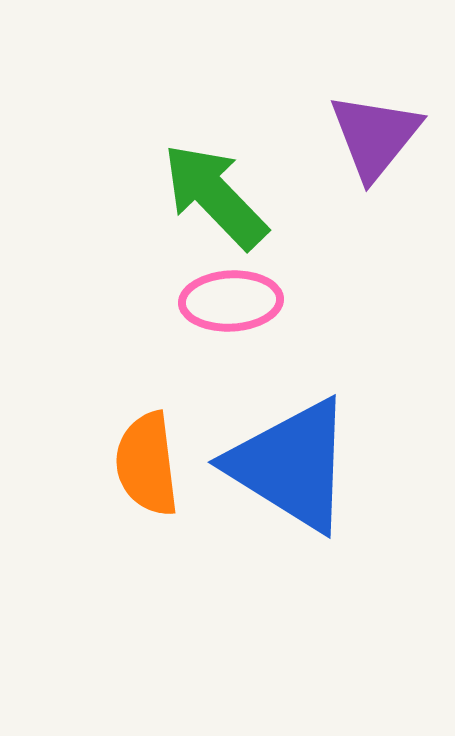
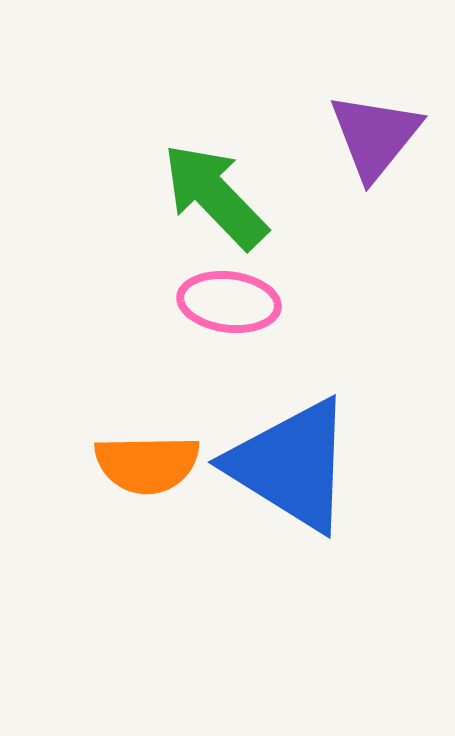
pink ellipse: moved 2 px left, 1 px down; rotated 10 degrees clockwise
orange semicircle: rotated 84 degrees counterclockwise
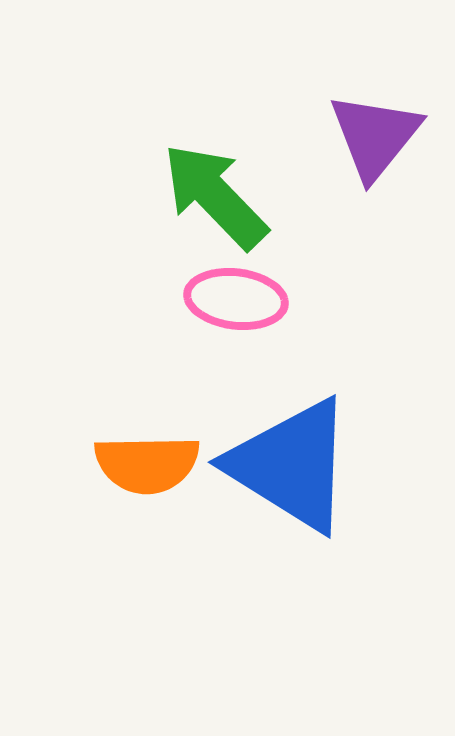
pink ellipse: moved 7 px right, 3 px up
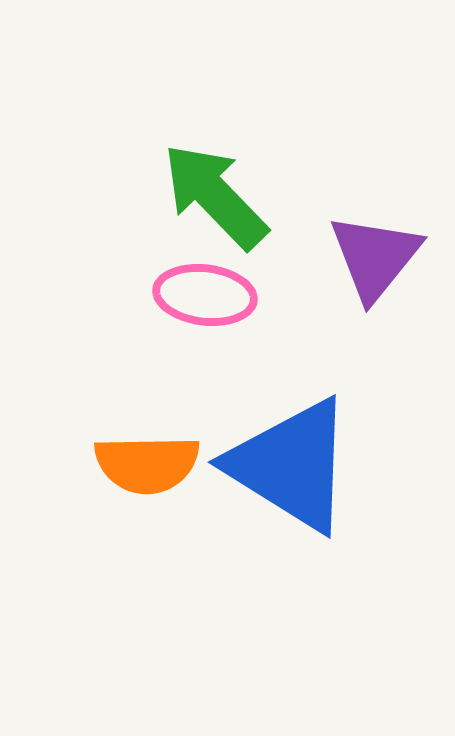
purple triangle: moved 121 px down
pink ellipse: moved 31 px left, 4 px up
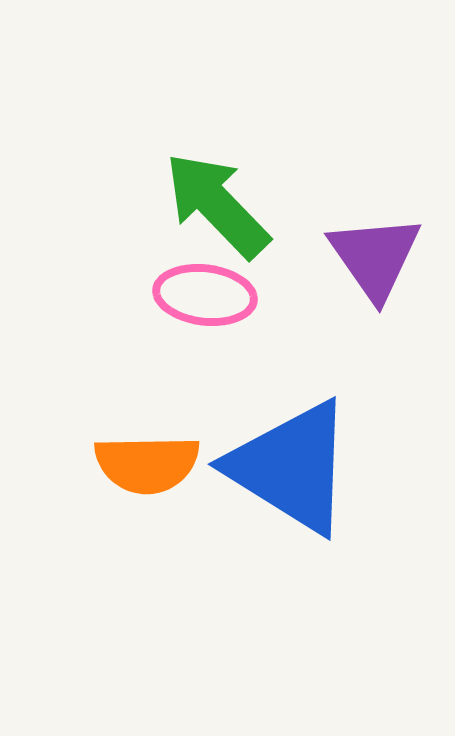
green arrow: moved 2 px right, 9 px down
purple triangle: rotated 14 degrees counterclockwise
blue triangle: moved 2 px down
